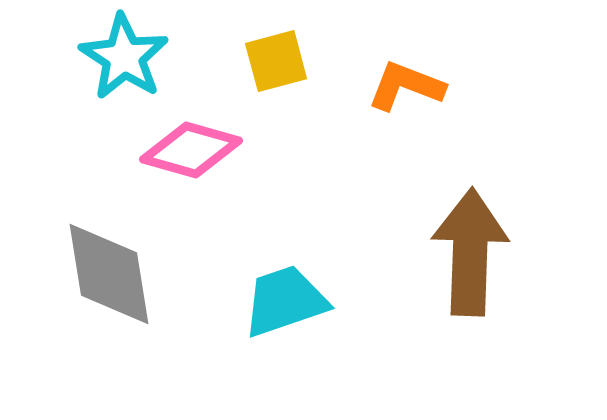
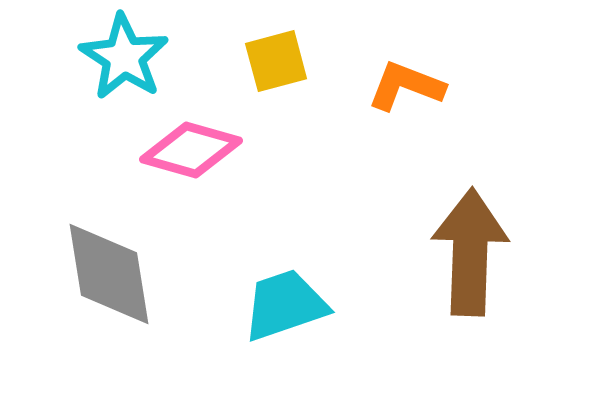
cyan trapezoid: moved 4 px down
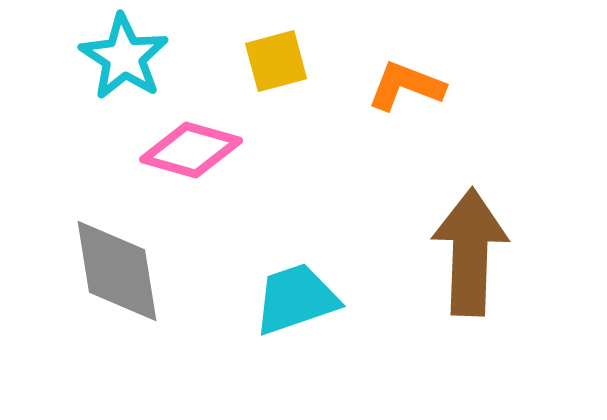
gray diamond: moved 8 px right, 3 px up
cyan trapezoid: moved 11 px right, 6 px up
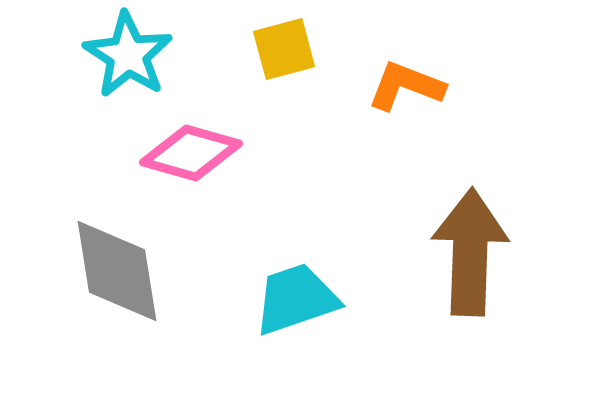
cyan star: moved 4 px right, 2 px up
yellow square: moved 8 px right, 12 px up
pink diamond: moved 3 px down
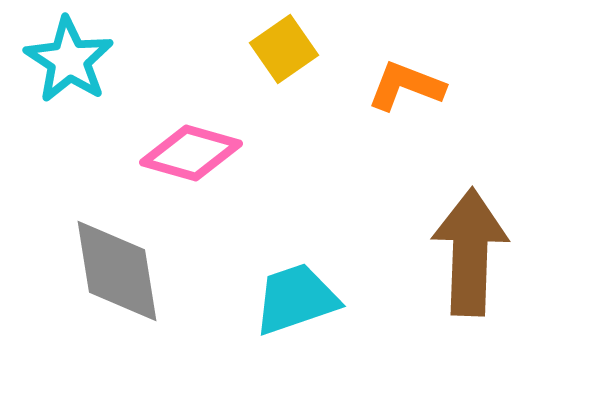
yellow square: rotated 20 degrees counterclockwise
cyan star: moved 59 px left, 5 px down
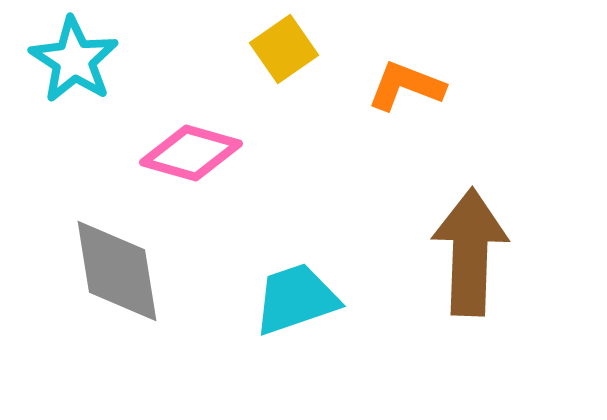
cyan star: moved 5 px right
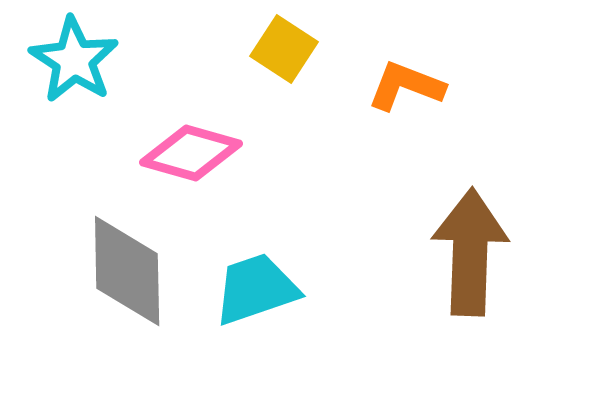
yellow square: rotated 22 degrees counterclockwise
gray diamond: moved 10 px right; rotated 8 degrees clockwise
cyan trapezoid: moved 40 px left, 10 px up
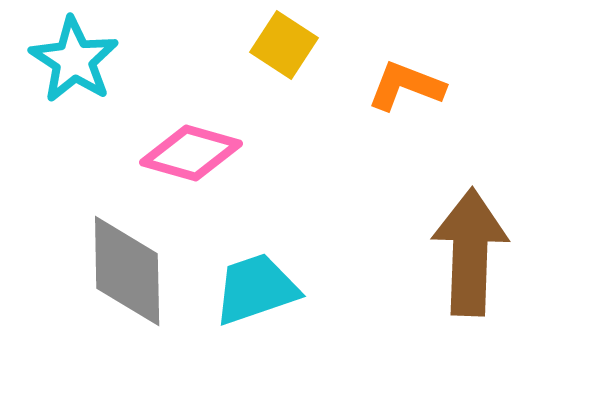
yellow square: moved 4 px up
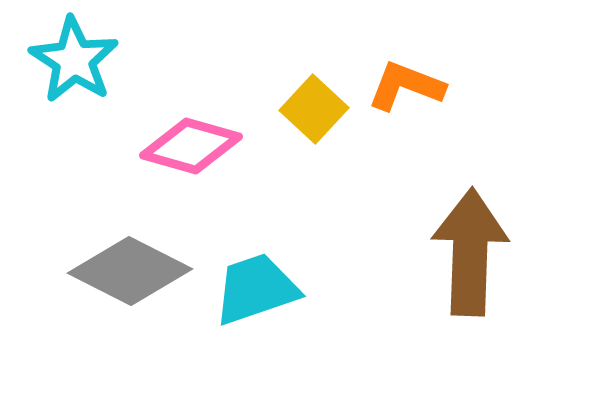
yellow square: moved 30 px right, 64 px down; rotated 10 degrees clockwise
pink diamond: moved 7 px up
gray diamond: moved 3 px right; rotated 62 degrees counterclockwise
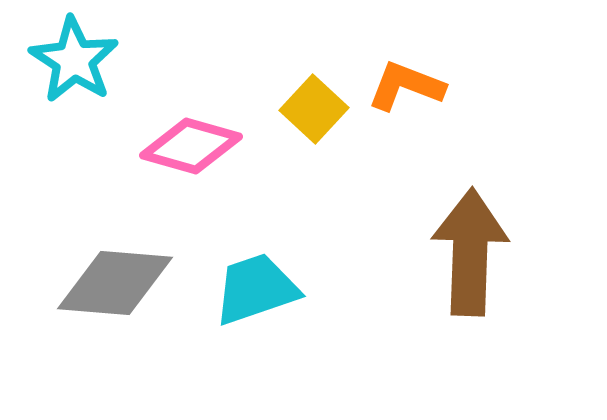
gray diamond: moved 15 px left, 12 px down; rotated 22 degrees counterclockwise
